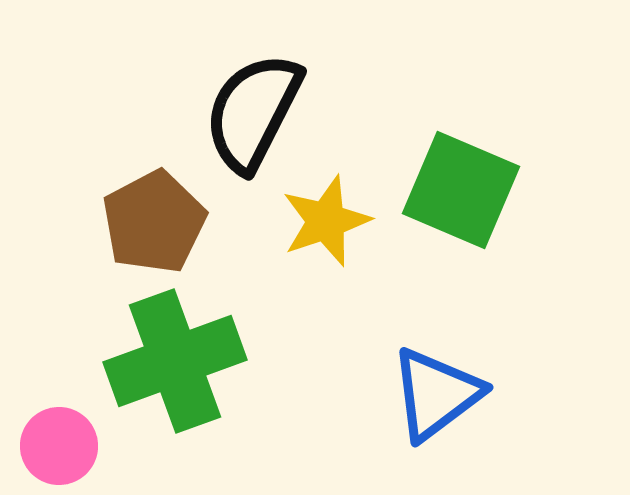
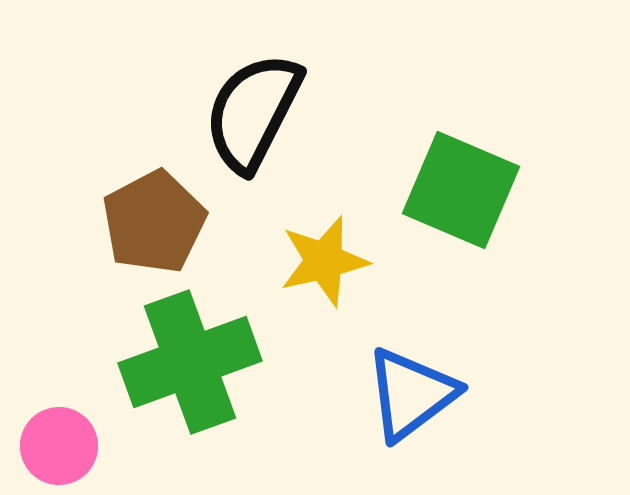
yellow star: moved 2 px left, 40 px down; rotated 6 degrees clockwise
green cross: moved 15 px right, 1 px down
blue triangle: moved 25 px left
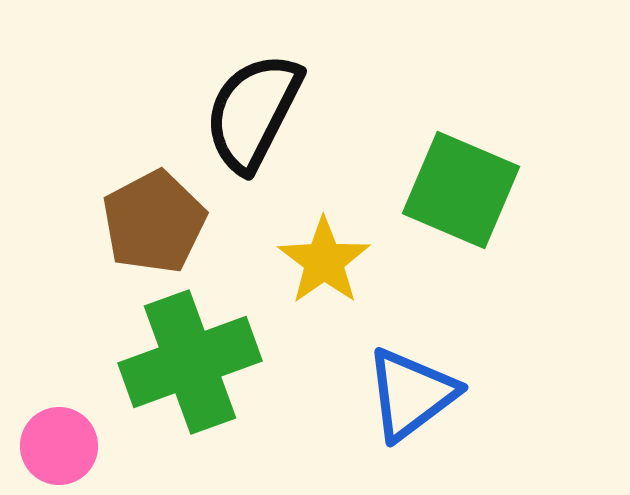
yellow star: rotated 22 degrees counterclockwise
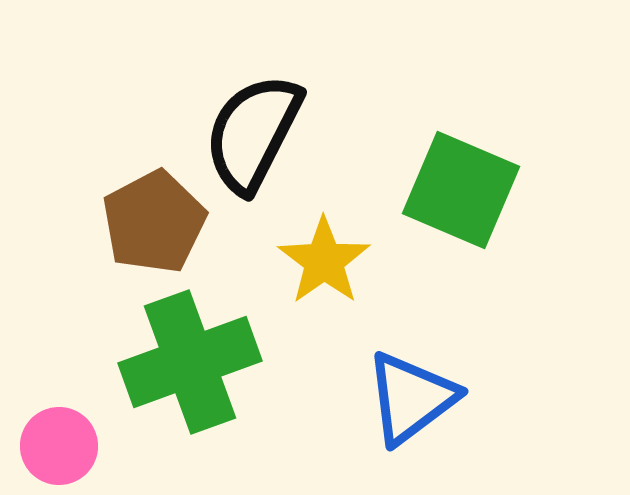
black semicircle: moved 21 px down
blue triangle: moved 4 px down
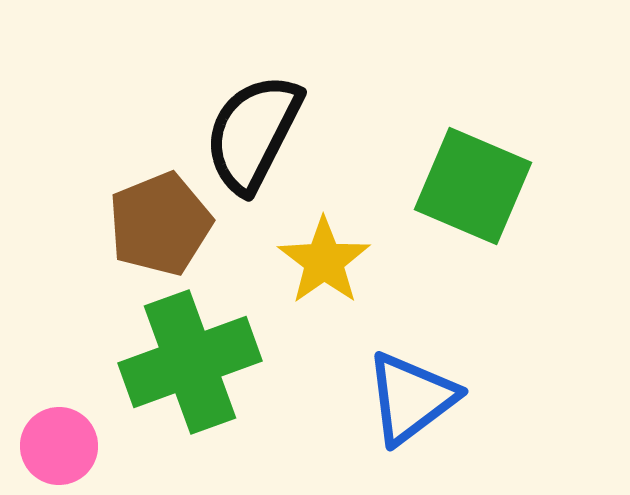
green square: moved 12 px right, 4 px up
brown pentagon: moved 6 px right, 2 px down; rotated 6 degrees clockwise
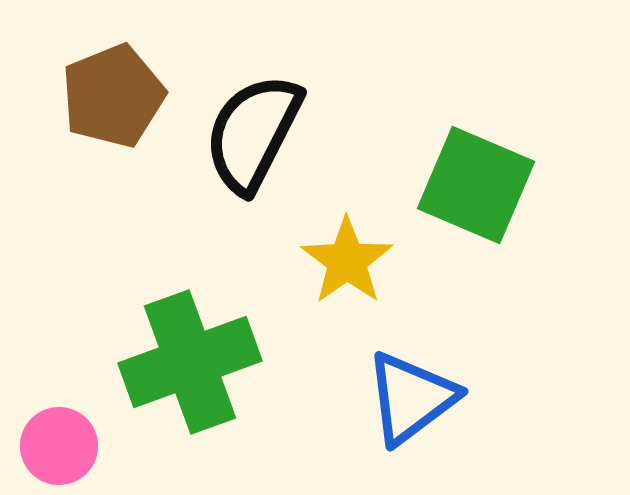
green square: moved 3 px right, 1 px up
brown pentagon: moved 47 px left, 128 px up
yellow star: moved 23 px right
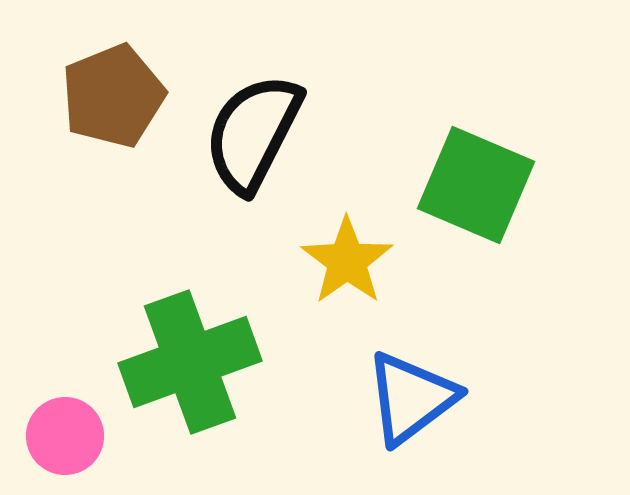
pink circle: moved 6 px right, 10 px up
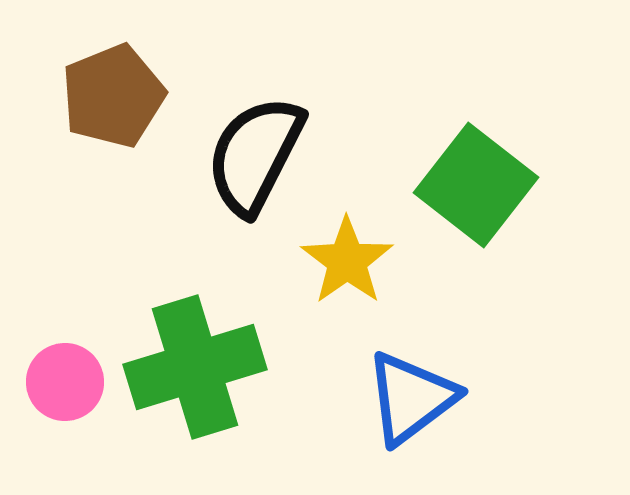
black semicircle: moved 2 px right, 22 px down
green square: rotated 15 degrees clockwise
green cross: moved 5 px right, 5 px down; rotated 3 degrees clockwise
pink circle: moved 54 px up
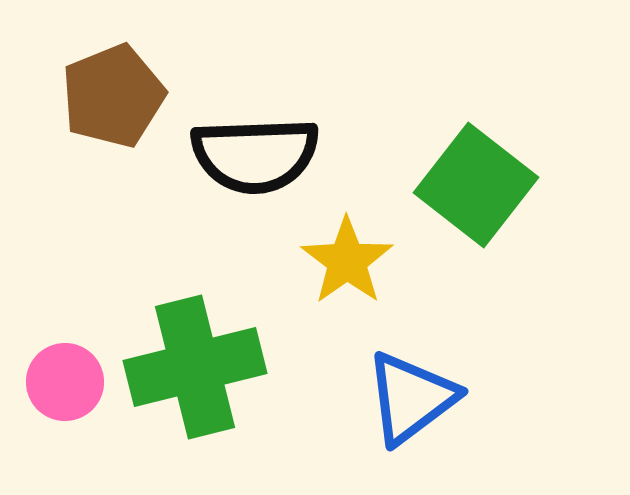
black semicircle: rotated 119 degrees counterclockwise
green cross: rotated 3 degrees clockwise
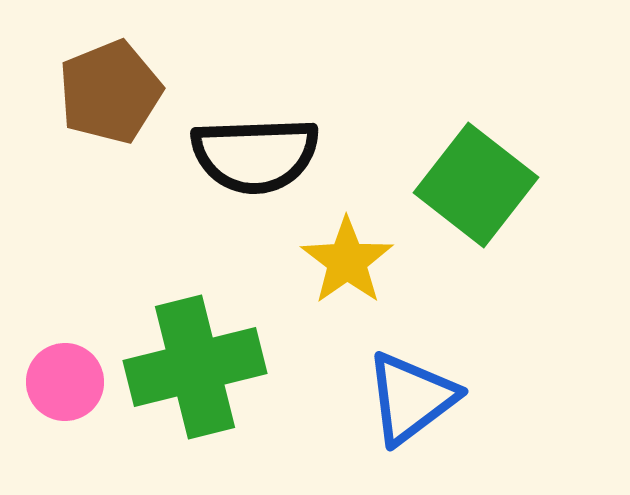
brown pentagon: moved 3 px left, 4 px up
